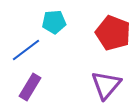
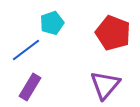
cyan pentagon: moved 2 px left, 1 px down; rotated 15 degrees counterclockwise
purple triangle: moved 1 px left
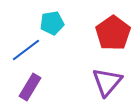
cyan pentagon: rotated 10 degrees clockwise
red pentagon: rotated 16 degrees clockwise
purple triangle: moved 2 px right, 3 px up
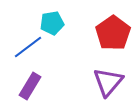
blue line: moved 2 px right, 3 px up
purple triangle: moved 1 px right
purple rectangle: moved 1 px up
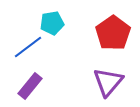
purple rectangle: rotated 8 degrees clockwise
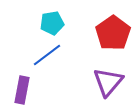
blue line: moved 19 px right, 8 px down
purple rectangle: moved 8 px left, 4 px down; rotated 28 degrees counterclockwise
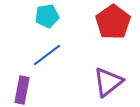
cyan pentagon: moved 5 px left, 7 px up
red pentagon: moved 11 px up
purple triangle: rotated 12 degrees clockwise
